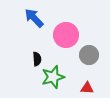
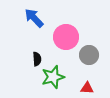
pink circle: moved 2 px down
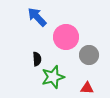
blue arrow: moved 3 px right, 1 px up
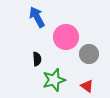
blue arrow: rotated 15 degrees clockwise
gray circle: moved 1 px up
green star: moved 1 px right, 3 px down
red triangle: moved 2 px up; rotated 32 degrees clockwise
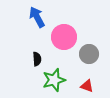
pink circle: moved 2 px left
red triangle: rotated 16 degrees counterclockwise
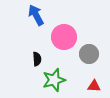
blue arrow: moved 1 px left, 2 px up
red triangle: moved 7 px right; rotated 16 degrees counterclockwise
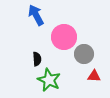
gray circle: moved 5 px left
green star: moved 5 px left; rotated 30 degrees counterclockwise
red triangle: moved 10 px up
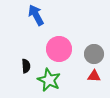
pink circle: moved 5 px left, 12 px down
gray circle: moved 10 px right
black semicircle: moved 11 px left, 7 px down
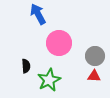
blue arrow: moved 2 px right, 1 px up
pink circle: moved 6 px up
gray circle: moved 1 px right, 2 px down
green star: rotated 20 degrees clockwise
